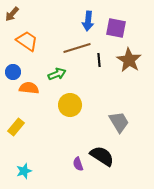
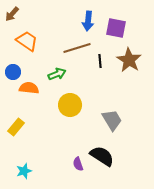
black line: moved 1 px right, 1 px down
gray trapezoid: moved 7 px left, 2 px up
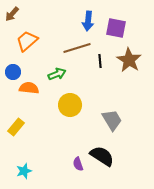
orange trapezoid: rotated 75 degrees counterclockwise
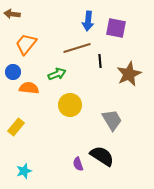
brown arrow: rotated 56 degrees clockwise
orange trapezoid: moved 1 px left, 3 px down; rotated 10 degrees counterclockwise
brown star: moved 14 px down; rotated 15 degrees clockwise
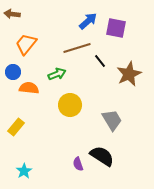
blue arrow: rotated 138 degrees counterclockwise
black line: rotated 32 degrees counterclockwise
cyan star: rotated 14 degrees counterclockwise
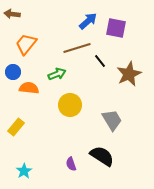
purple semicircle: moved 7 px left
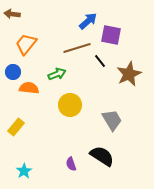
purple square: moved 5 px left, 7 px down
